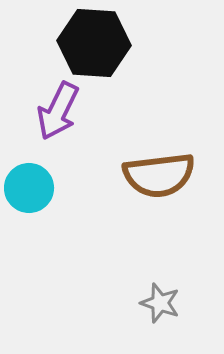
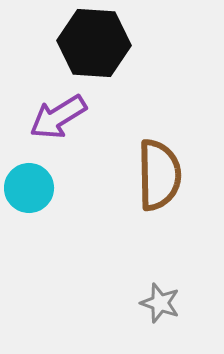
purple arrow: moved 6 px down; rotated 32 degrees clockwise
brown semicircle: rotated 84 degrees counterclockwise
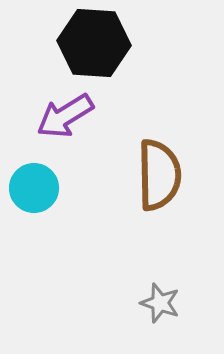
purple arrow: moved 7 px right, 1 px up
cyan circle: moved 5 px right
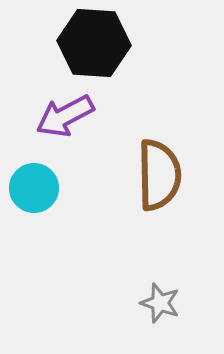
purple arrow: rotated 4 degrees clockwise
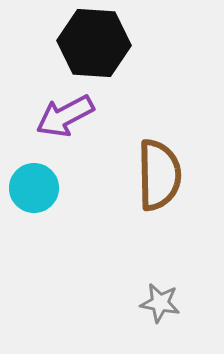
gray star: rotated 9 degrees counterclockwise
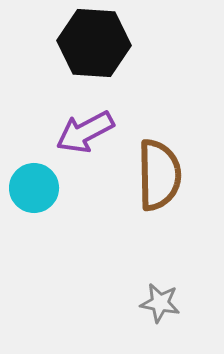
purple arrow: moved 20 px right, 16 px down
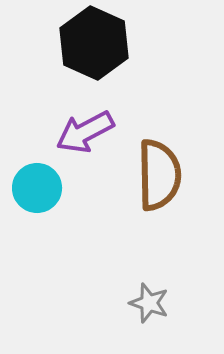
black hexagon: rotated 20 degrees clockwise
cyan circle: moved 3 px right
gray star: moved 11 px left; rotated 9 degrees clockwise
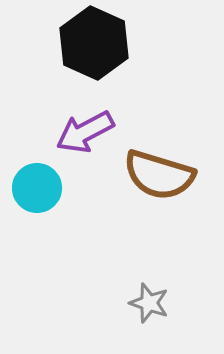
brown semicircle: rotated 108 degrees clockwise
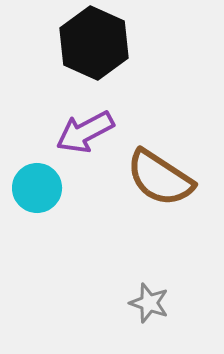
brown semicircle: moved 1 px right, 3 px down; rotated 16 degrees clockwise
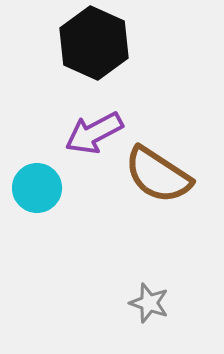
purple arrow: moved 9 px right, 1 px down
brown semicircle: moved 2 px left, 3 px up
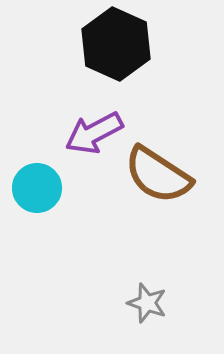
black hexagon: moved 22 px right, 1 px down
gray star: moved 2 px left
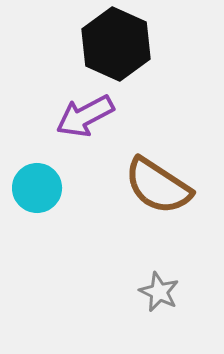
purple arrow: moved 9 px left, 17 px up
brown semicircle: moved 11 px down
gray star: moved 12 px right, 11 px up; rotated 6 degrees clockwise
